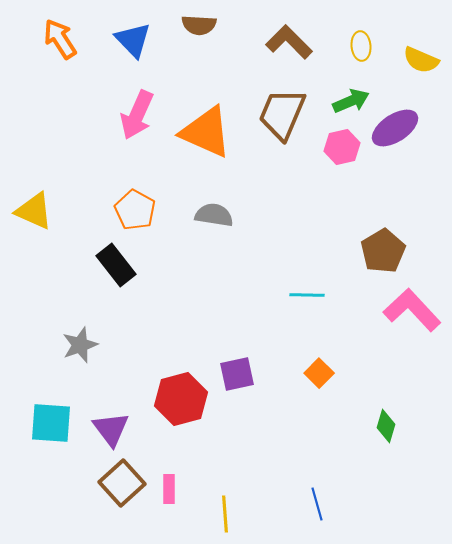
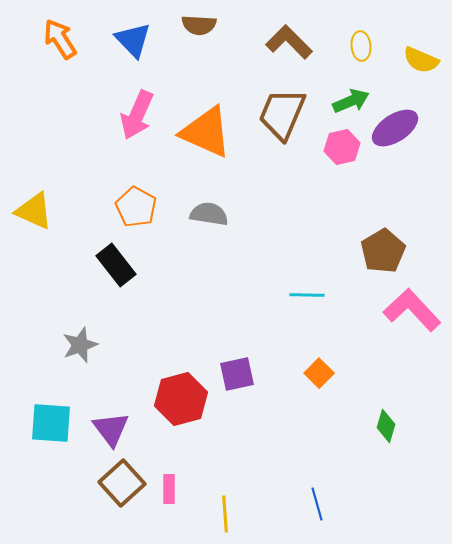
orange pentagon: moved 1 px right, 3 px up
gray semicircle: moved 5 px left, 1 px up
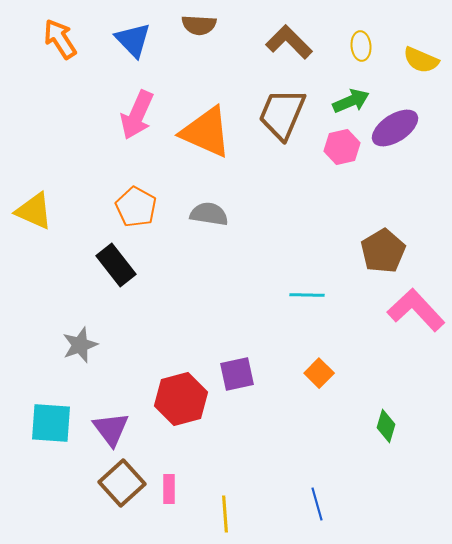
pink L-shape: moved 4 px right
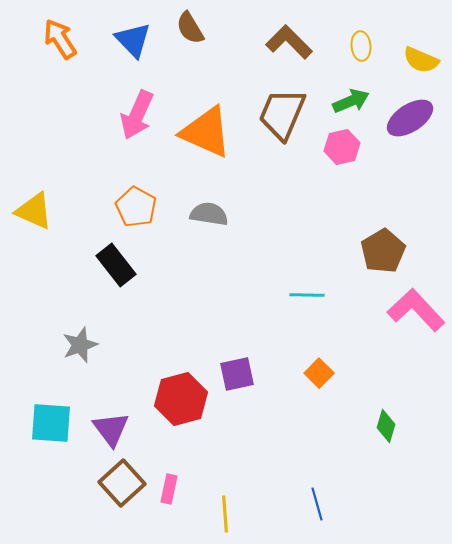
brown semicircle: moved 9 px left, 3 px down; rotated 56 degrees clockwise
purple ellipse: moved 15 px right, 10 px up
pink rectangle: rotated 12 degrees clockwise
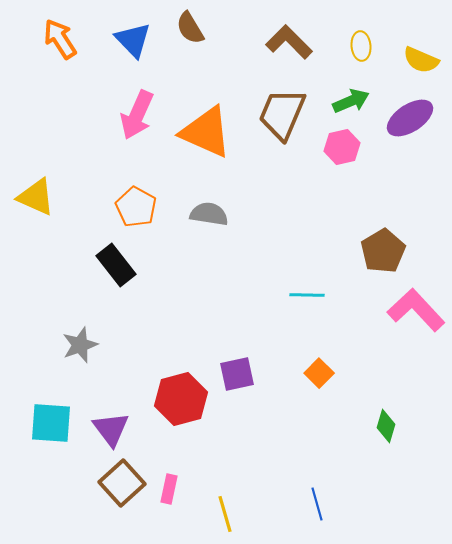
yellow triangle: moved 2 px right, 14 px up
yellow line: rotated 12 degrees counterclockwise
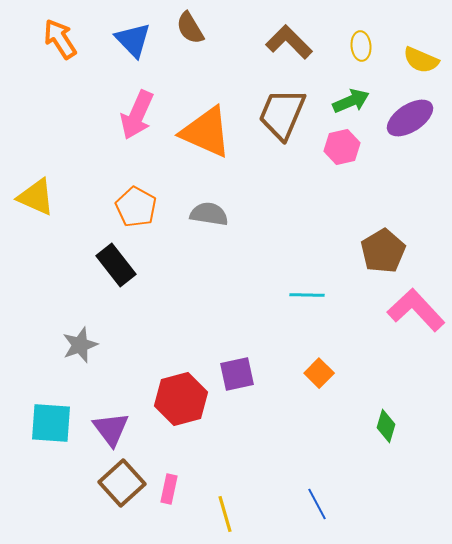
blue line: rotated 12 degrees counterclockwise
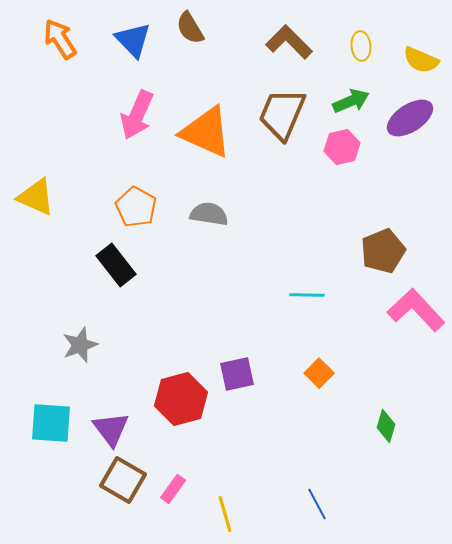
brown pentagon: rotated 9 degrees clockwise
brown square: moved 1 px right, 3 px up; rotated 18 degrees counterclockwise
pink rectangle: moved 4 px right; rotated 24 degrees clockwise
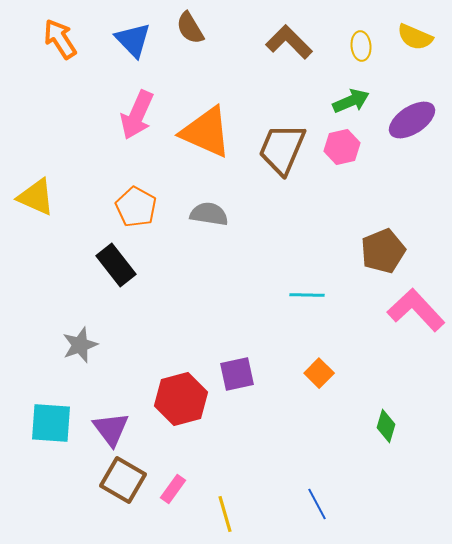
yellow semicircle: moved 6 px left, 23 px up
brown trapezoid: moved 35 px down
purple ellipse: moved 2 px right, 2 px down
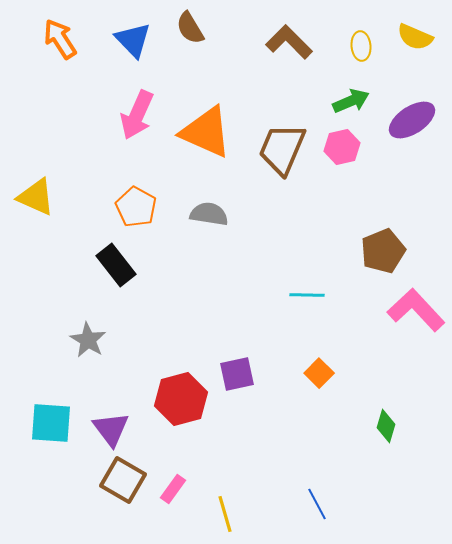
gray star: moved 8 px right, 5 px up; rotated 21 degrees counterclockwise
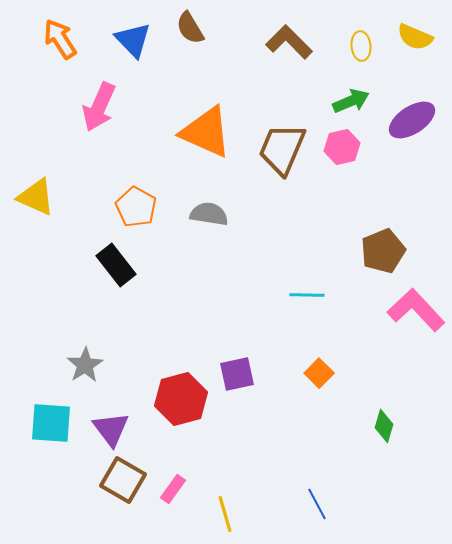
pink arrow: moved 38 px left, 8 px up
gray star: moved 3 px left, 25 px down; rotated 9 degrees clockwise
green diamond: moved 2 px left
